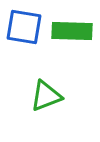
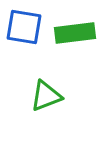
green rectangle: moved 3 px right, 2 px down; rotated 9 degrees counterclockwise
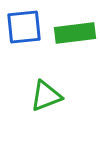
blue square: rotated 15 degrees counterclockwise
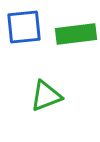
green rectangle: moved 1 px right, 1 px down
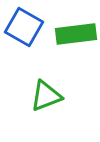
blue square: rotated 36 degrees clockwise
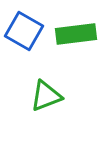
blue square: moved 4 px down
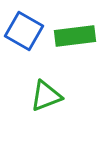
green rectangle: moved 1 px left, 2 px down
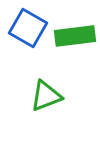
blue square: moved 4 px right, 3 px up
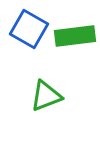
blue square: moved 1 px right, 1 px down
